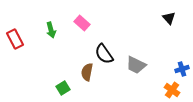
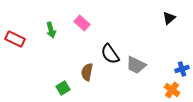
black triangle: rotated 32 degrees clockwise
red rectangle: rotated 36 degrees counterclockwise
black semicircle: moved 6 px right
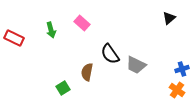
red rectangle: moved 1 px left, 1 px up
orange cross: moved 5 px right
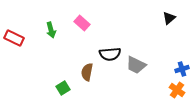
black semicircle: rotated 60 degrees counterclockwise
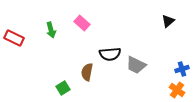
black triangle: moved 1 px left, 3 px down
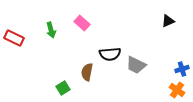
black triangle: rotated 16 degrees clockwise
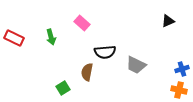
green arrow: moved 7 px down
black semicircle: moved 5 px left, 2 px up
orange cross: moved 2 px right; rotated 21 degrees counterclockwise
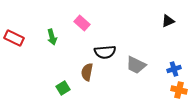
green arrow: moved 1 px right
blue cross: moved 8 px left
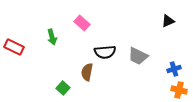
red rectangle: moved 9 px down
gray trapezoid: moved 2 px right, 9 px up
green square: rotated 16 degrees counterclockwise
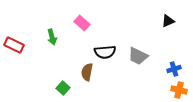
red rectangle: moved 2 px up
